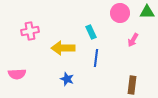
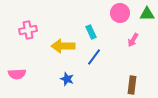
green triangle: moved 2 px down
pink cross: moved 2 px left, 1 px up
yellow arrow: moved 2 px up
blue line: moved 2 px left, 1 px up; rotated 30 degrees clockwise
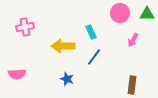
pink cross: moved 3 px left, 3 px up
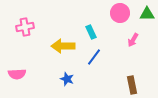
brown rectangle: rotated 18 degrees counterclockwise
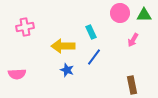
green triangle: moved 3 px left, 1 px down
blue star: moved 9 px up
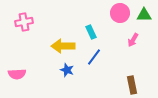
pink cross: moved 1 px left, 5 px up
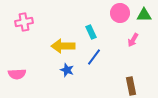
brown rectangle: moved 1 px left, 1 px down
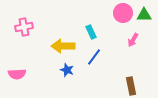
pink circle: moved 3 px right
pink cross: moved 5 px down
